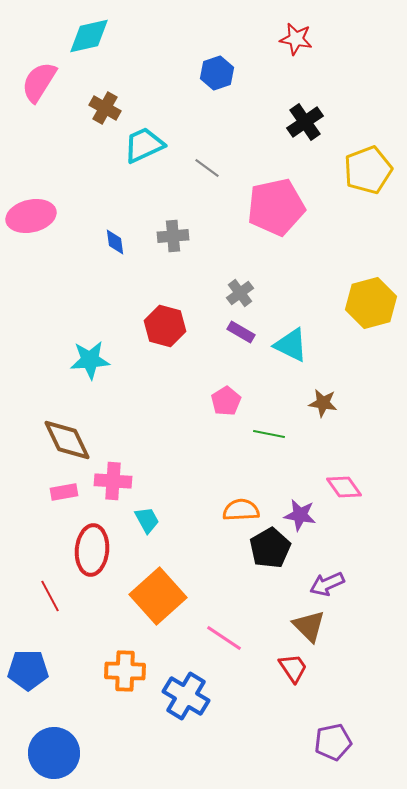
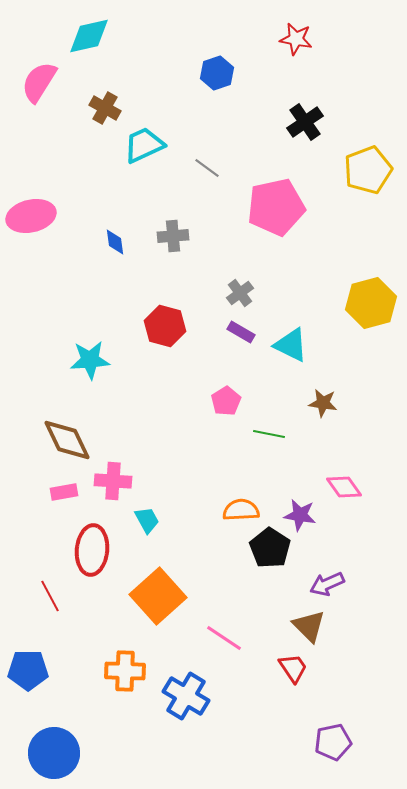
black pentagon at (270, 548): rotated 9 degrees counterclockwise
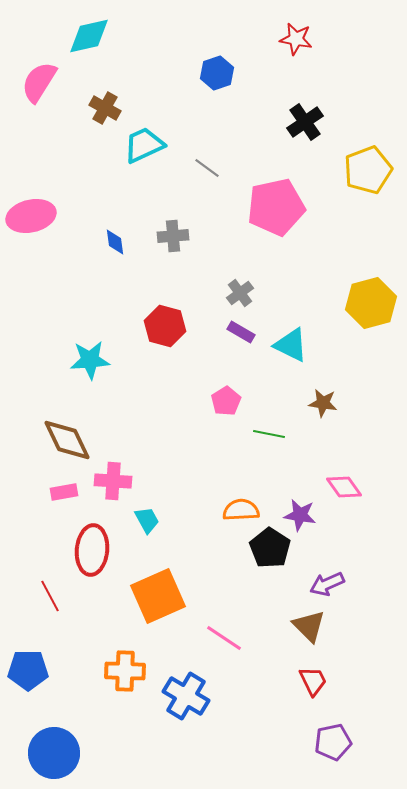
orange square at (158, 596): rotated 18 degrees clockwise
red trapezoid at (293, 668): moved 20 px right, 13 px down; rotated 8 degrees clockwise
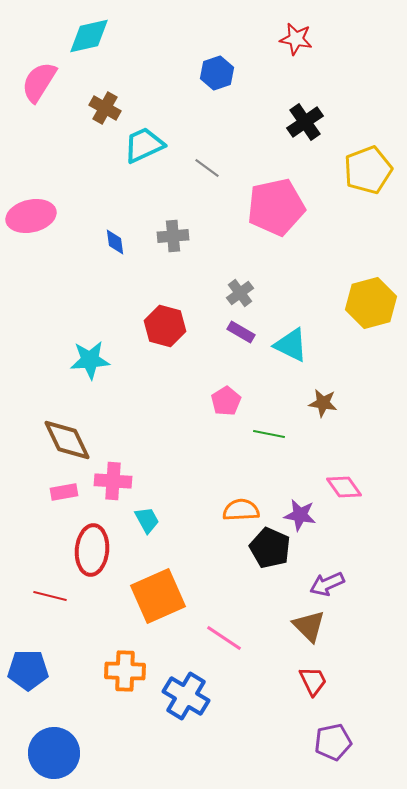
black pentagon at (270, 548): rotated 9 degrees counterclockwise
red line at (50, 596): rotated 48 degrees counterclockwise
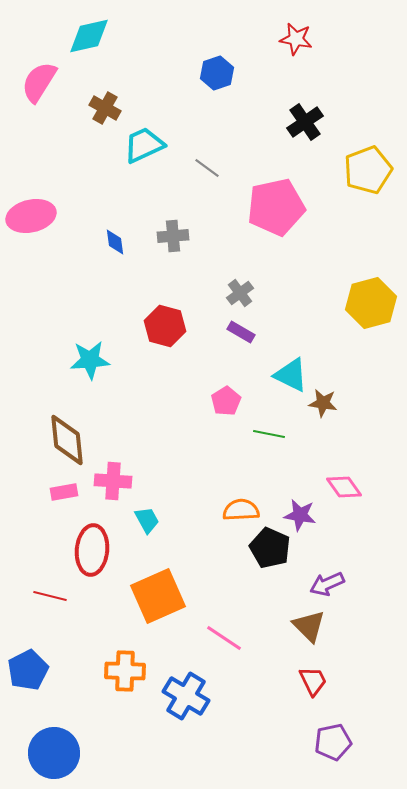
cyan triangle at (291, 345): moved 30 px down
brown diamond at (67, 440): rotated 20 degrees clockwise
blue pentagon at (28, 670): rotated 27 degrees counterclockwise
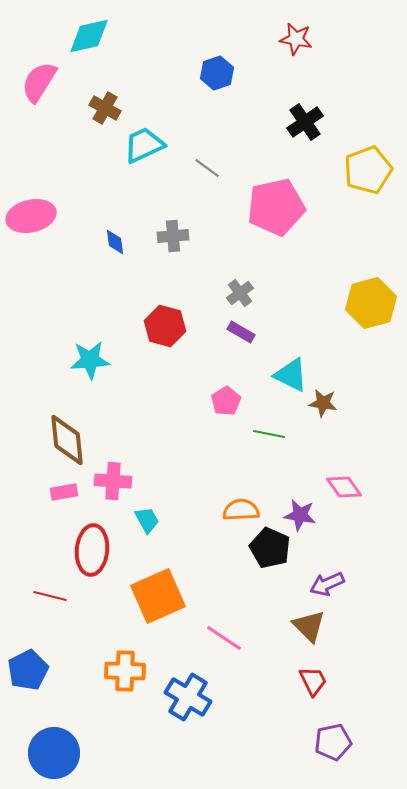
blue cross at (186, 696): moved 2 px right, 1 px down
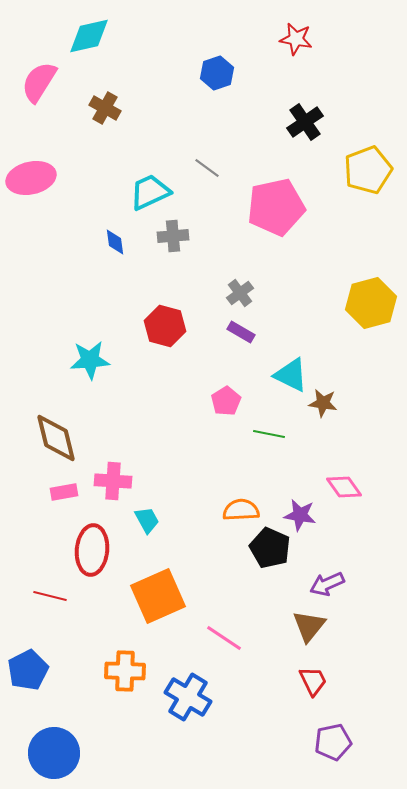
cyan trapezoid at (144, 145): moved 6 px right, 47 px down
pink ellipse at (31, 216): moved 38 px up
brown diamond at (67, 440): moved 11 px left, 2 px up; rotated 8 degrees counterclockwise
brown triangle at (309, 626): rotated 24 degrees clockwise
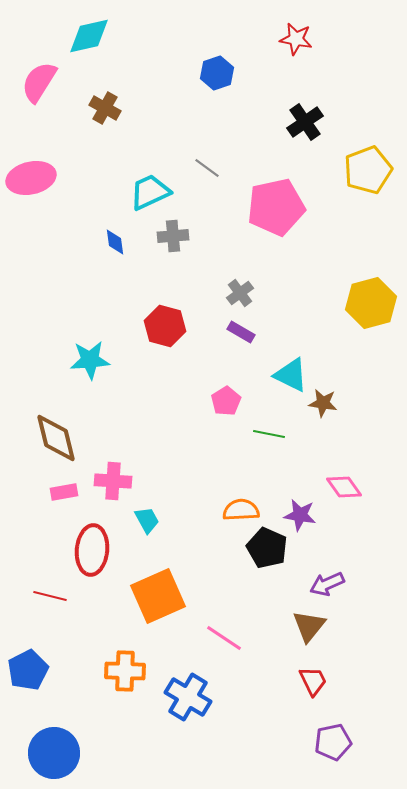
black pentagon at (270, 548): moved 3 px left
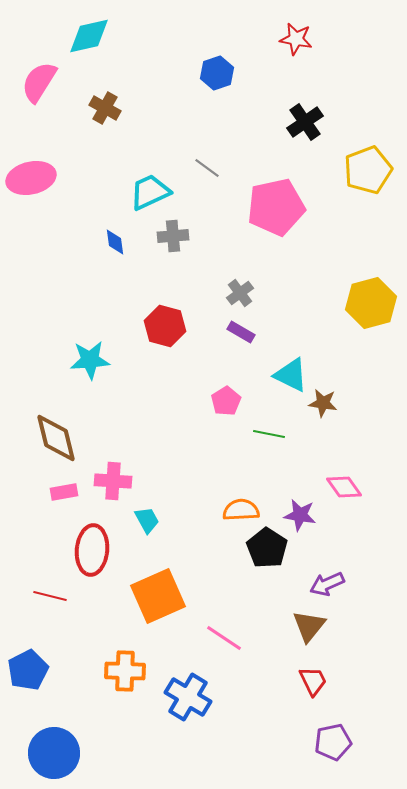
black pentagon at (267, 548): rotated 9 degrees clockwise
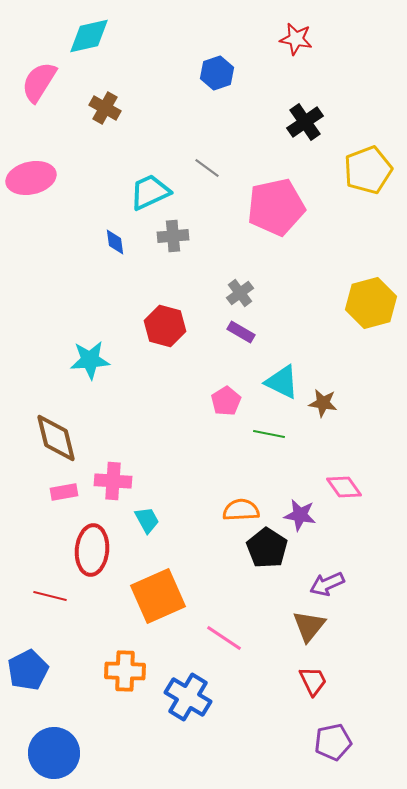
cyan triangle at (291, 375): moved 9 px left, 7 px down
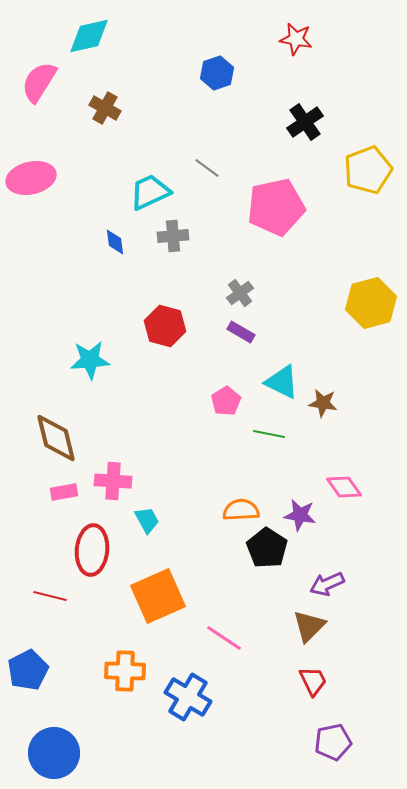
brown triangle at (309, 626): rotated 6 degrees clockwise
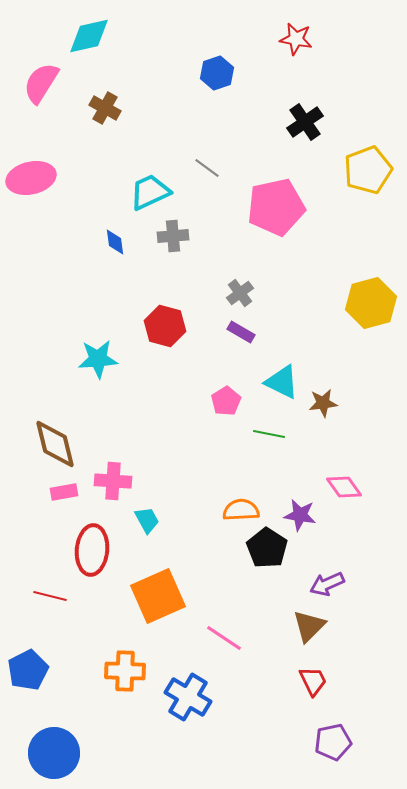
pink semicircle at (39, 82): moved 2 px right, 1 px down
cyan star at (90, 360): moved 8 px right, 1 px up
brown star at (323, 403): rotated 16 degrees counterclockwise
brown diamond at (56, 438): moved 1 px left, 6 px down
